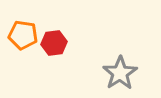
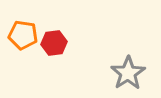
gray star: moved 8 px right
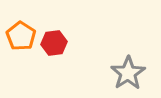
orange pentagon: moved 2 px left, 1 px down; rotated 24 degrees clockwise
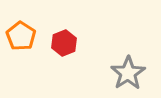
red hexagon: moved 10 px right; rotated 15 degrees counterclockwise
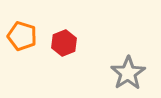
orange pentagon: moved 1 px right; rotated 16 degrees counterclockwise
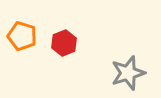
gray star: rotated 16 degrees clockwise
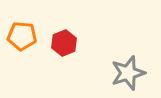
orange pentagon: rotated 12 degrees counterclockwise
